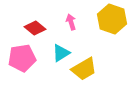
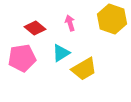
pink arrow: moved 1 px left, 1 px down
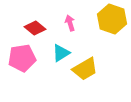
yellow trapezoid: moved 1 px right
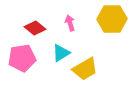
yellow hexagon: rotated 20 degrees counterclockwise
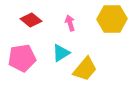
red diamond: moved 4 px left, 8 px up
yellow trapezoid: rotated 20 degrees counterclockwise
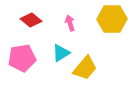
yellow trapezoid: moved 1 px up
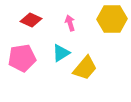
red diamond: rotated 15 degrees counterclockwise
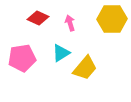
red diamond: moved 7 px right, 2 px up
